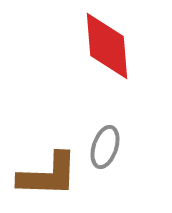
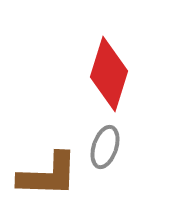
red diamond: moved 2 px right, 28 px down; rotated 22 degrees clockwise
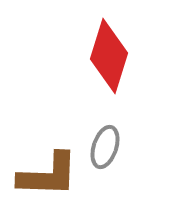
red diamond: moved 18 px up
